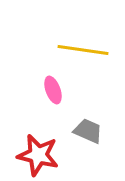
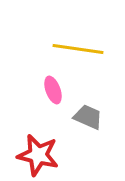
yellow line: moved 5 px left, 1 px up
gray trapezoid: moved 14 px up
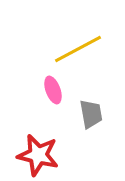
yellow line: rotated 36 degrees counterclockwise
gray trapezoid: moved 3 px right, 3 px up; rotated 56 degrees clockwise
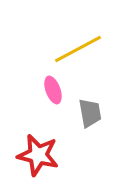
gray trapezoid: moved 1 px left, 1 px up
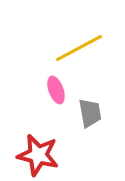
yellow line: moved 1 px right, 1 px up
pink ellipse: moved 3 px right
